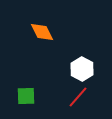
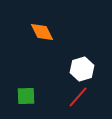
white hexagon: rotated 15 degrees clockwise
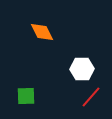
white hexagon: rotated 15 degrees clockwise
red line: moved 13 px right
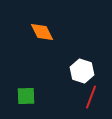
white hexagon: moved 2 px down; rotated 20 degrees clockwise
red line: rotated 20 degrees counterclockwise
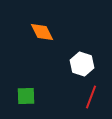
white hexagon: moved 7 px up
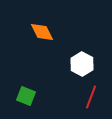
white hexagon: rotated 10 degrees clockwise
green square: rotated 24 degrees clockwise
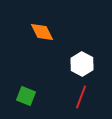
red line: moved 10 px left
